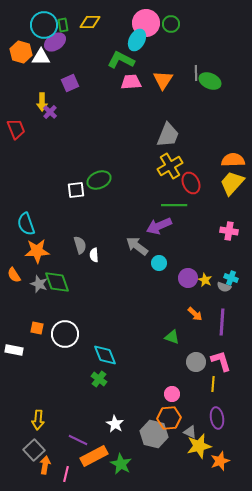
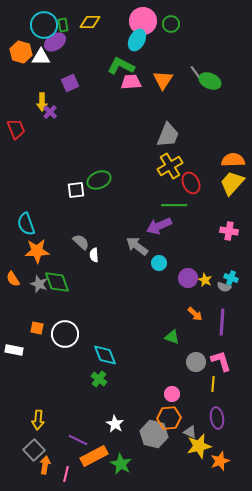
pink circle at (146, 23): moved 3 px left, 2 px up
green L-shape at (121, 60): moved 6 px down
gray line at (196, 73): rotated 35 degrees counterclockwise
gray semicircle at (80, 245): moved 1 px right, 3 px up; rotated 30 degrees counterclockwise
orange semicircle at (14, 275): moved 1 px left, 4 px down
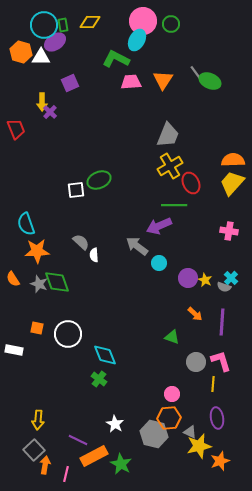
green L-shape at (121, 66): moved 5 px left, 7 px up
cyan cross at (231, 278): rotated 24 degrees clockwise
white circle at (65, 334): moved 3 px right
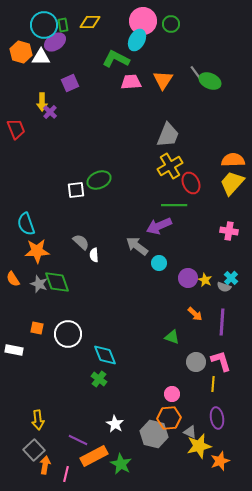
yellow arrow at (38, 420): rotated 12 degrees counterclockwise
